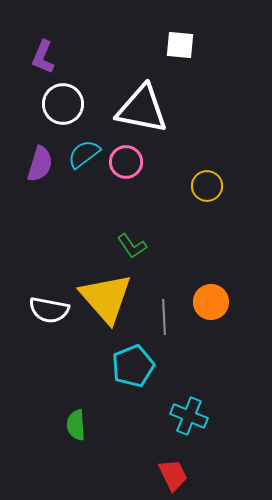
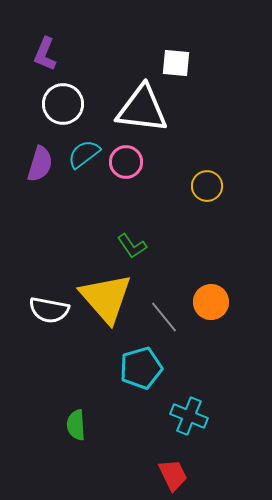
white square: moved 4 px left, 18 px down
purple L-shape: moved 2 px right, 3 px up
white triangle: rotated 4 degrees counterclockwise
gray line: rotated 36 degrees counterclockwise
cyan pentagon: moved 8 px right, 2 px down; rotated 6 degrees clockwise
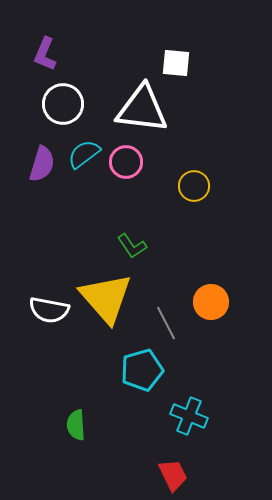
purple semicircle: moved 2 px right
yellow circle: moved 13 px left
gray line: moved 2 px right, 6 px down; rotated 12 degrees clockwise
cyan pentagon: moved 1 px right, 2 px down
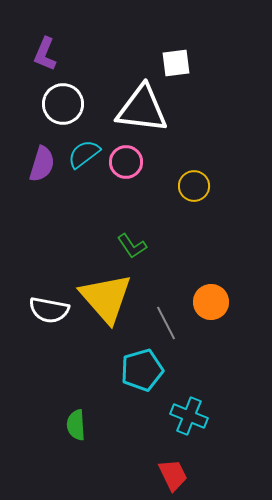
white square: rotated 12 degrees counterclockwise
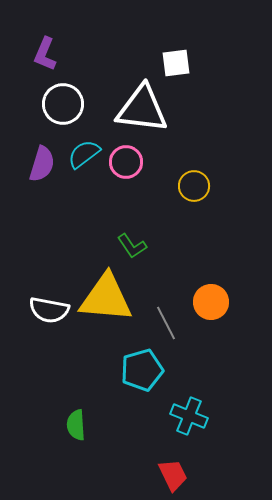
yellow triangle: rotated 44 degrees counterclockwise
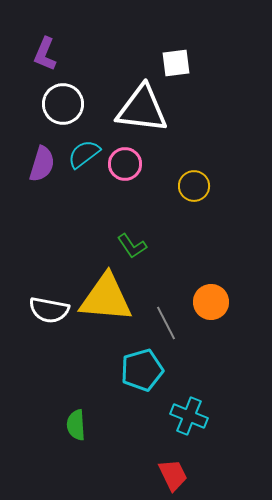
pink circle: moved 1 px left, 2 px down
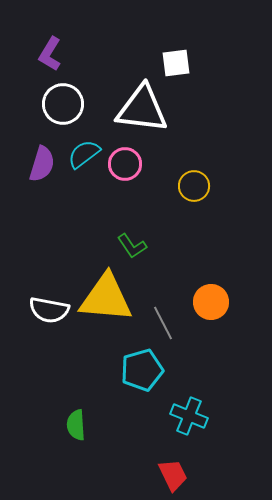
purple L-shape: moved 5 px right; rotated 8 degrees clockwise
gray line: moved 3 px left
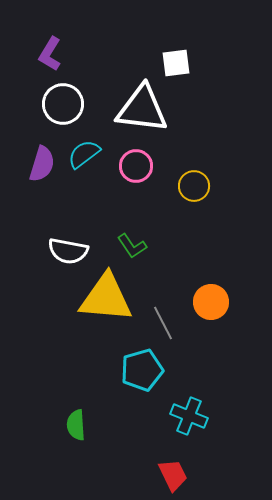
pink circle: moved 11 px right, 2 px down
white semicircle: moved 19 px right, 59 px up
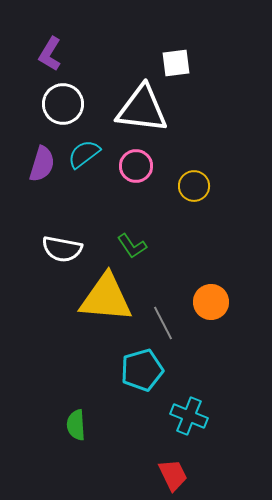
white semicircle: moved 6 px left, 2 px up
